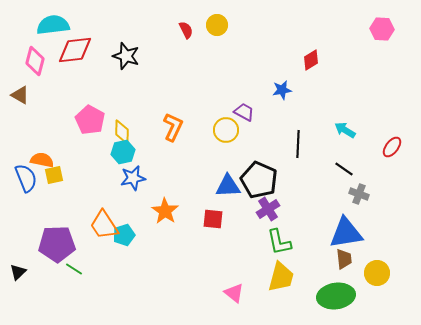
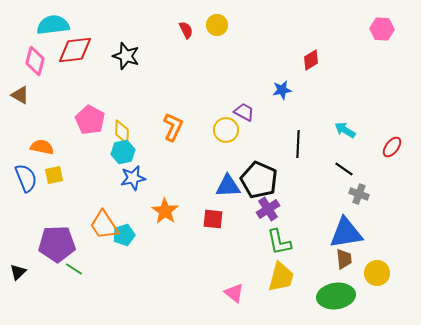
orange semicircle at (42, 160): moved 13 px up
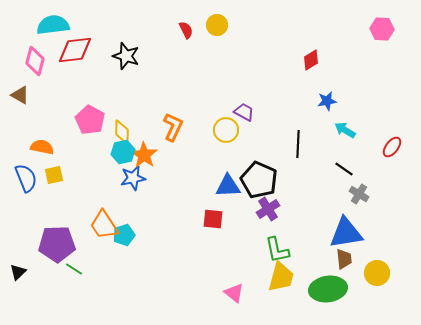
blue star at (282, 90): moved 45 px right, 11 px down
gray cross at (359, 194): rotated 12 degrees clockwise
orange star at (165, 211): moved 21 px left, 56 px up
green L-shape at (279, 242): moved 2 px left, 8 px down
green ellipse at (336, 296): moved 8 px left, 7 px up
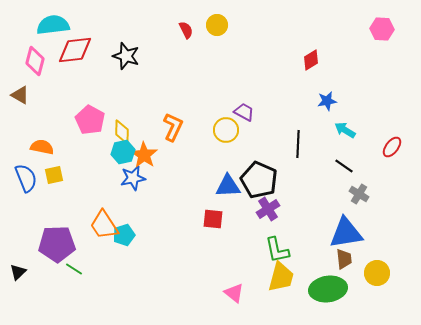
black line at (344, 169): moved 3 px up
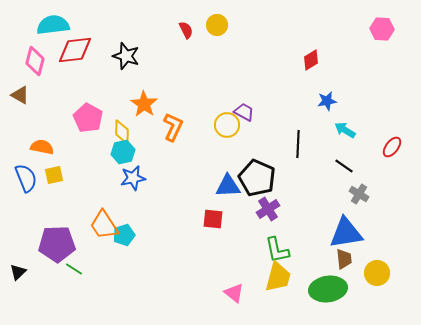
pink pentagon at (90, 120): moved 2 px left, 2 px up
yellow circle at (226, 130): moved 1 px right, 5 px up
orange star at (144, 155): moved 51 px up
black pentagon at (259, 180): moved 2 px left, 2 px up
yellow trapezoid at (281, 277): moved 3 px left
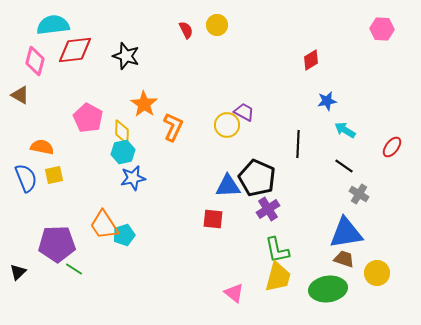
brown trapezoid at (344, 259): rotated 65 degrees counterclockwise
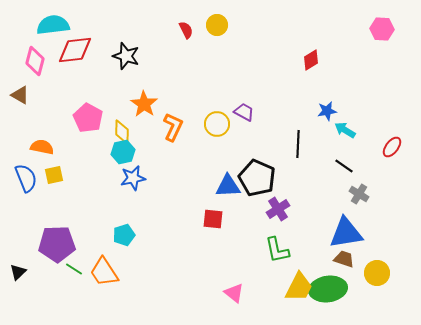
blue star at (327, 101): moved 10 px down
yellow circle at (227, 125): moved 10 px left, 1 px up
purple cross at (268, 209): moved 10 px right
orange trapezoid at (104, 225): moved 47 px down
yellow trapezoid at (278, 277): moved 21 px right, 10 px down; rotated 12 degrees clockwise
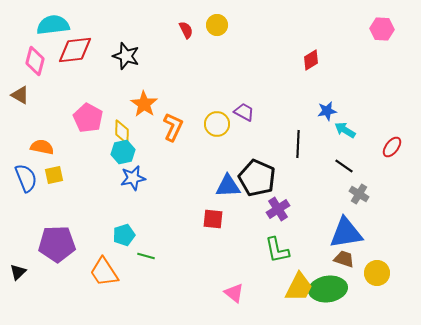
green line at (74, 269): moved 72 px right, 13 px up; rotated 18 degrees counterclockwise
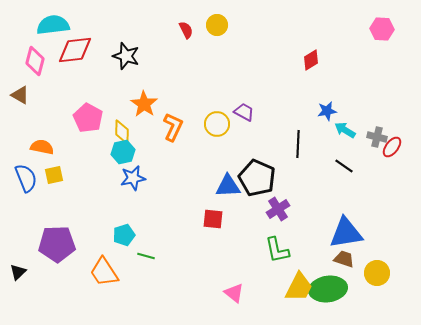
gray cross at (359, 194): moved 18 px right, 57 px up; rotated 18 degrees counterclockwise
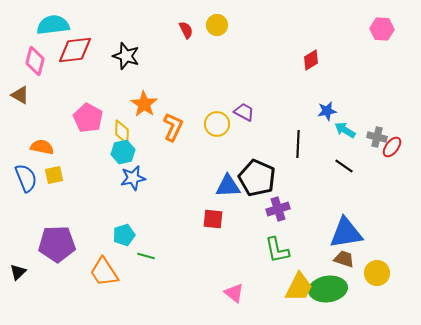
purple cross at (278, 209): rotated 15 degrees clockwise
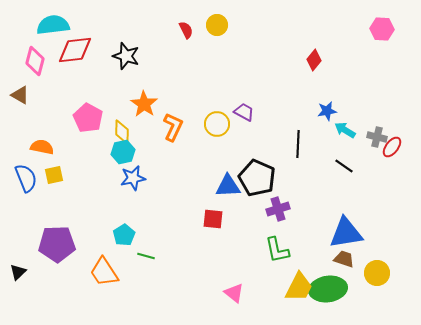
red diamond at (311, 60): moved 3 px right; rotated 20 degrees counterclockwise
cyan pentagon at (124, 235): rotated 15 degrees counterclockwise
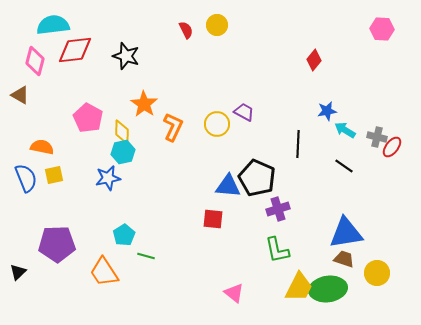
blue star at (133, 178): moved 25 px left
blue triangle at (228, 186): rotated 8 degrees clockwise
